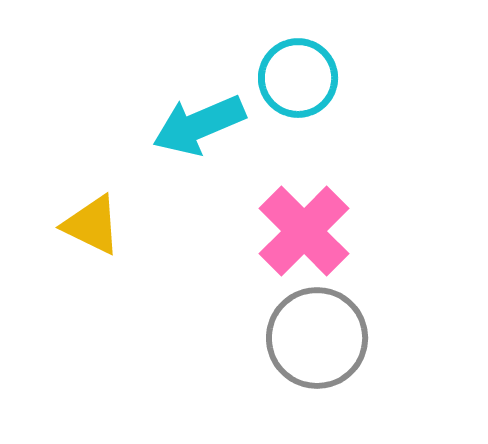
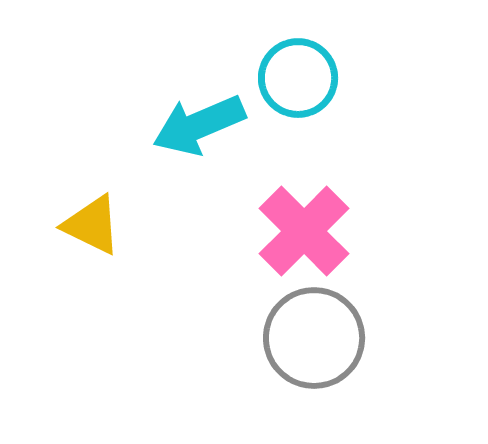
gray circle: moved 3 px left
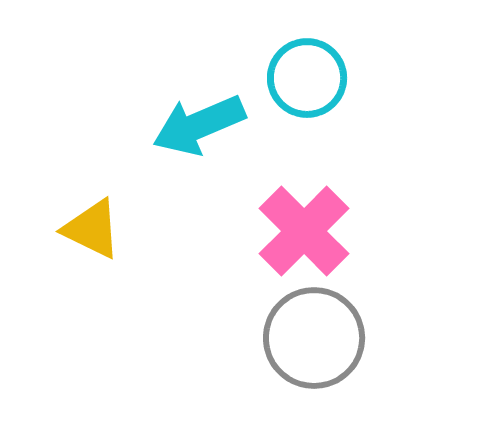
cyan circle: moved 9 px right
yellow triangle: moved 4 px down
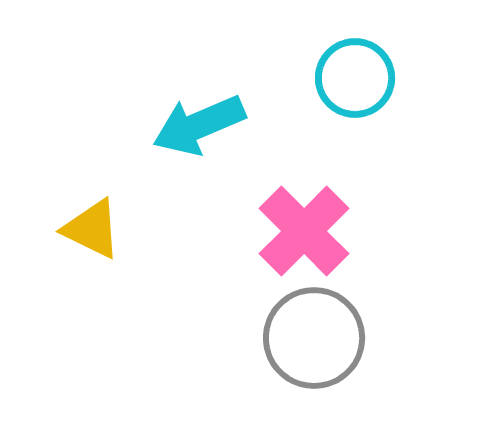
cyan circle: moved 48 px right
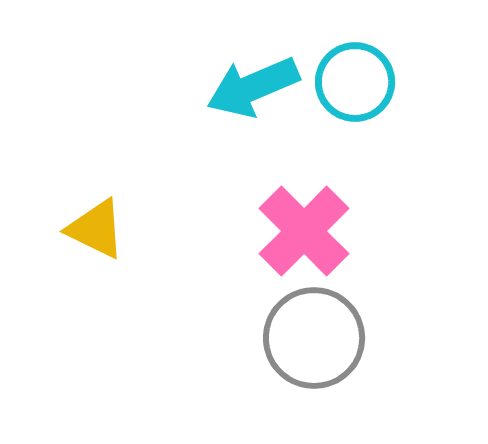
cyan circle: moved 4 px down
cyan arrow: moved 54 px right, 38 px up
yellow triangle: moved 4 px right
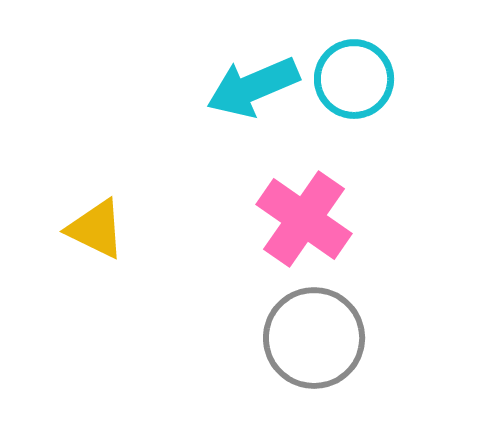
cyan circle: moved 1 px left, 3 px up
pink cross: moved 12 px up; rotated 10 degrees counterclockwise
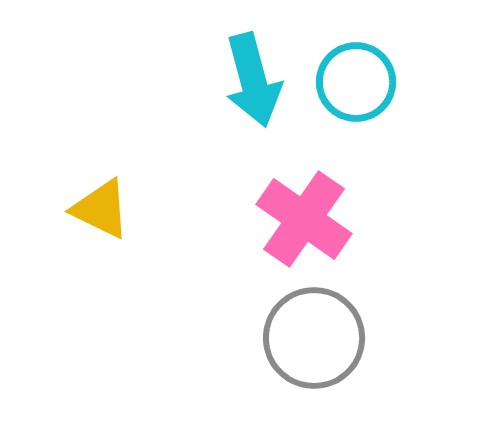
cyan circle: moved 2 px right, 3 px down
cyan arrow: moved 7 px up; rotated 82 degrees counterclockwise
yellow triangle: moved 5 px right, 20 px up
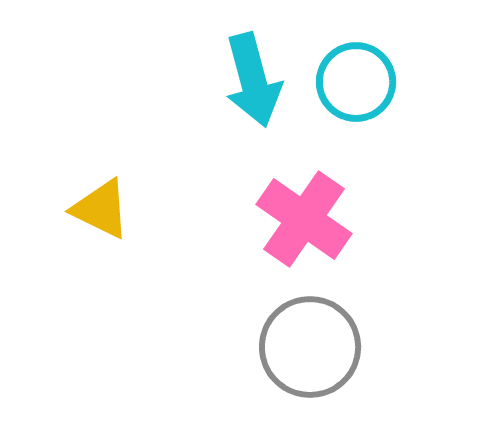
gray circle: moved 4 px left, 9 px down
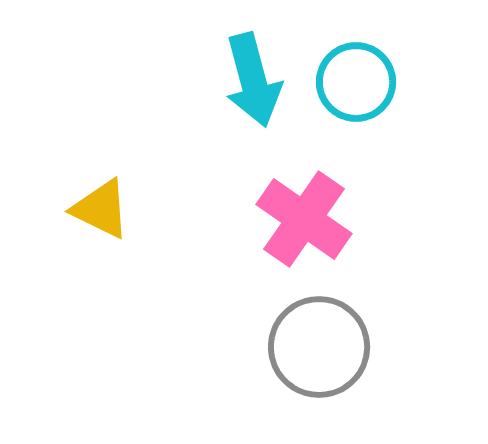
gray circle: moved 9 px right
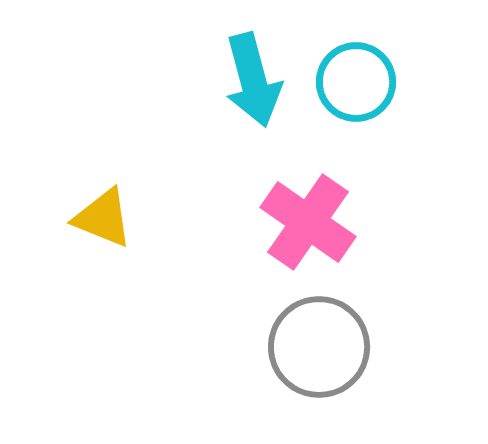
yellow triangle: moved 2 px right, 9 px down; rotated 4 degrees counterclockwise
pink cross: moved 4 px right, 3 px down
